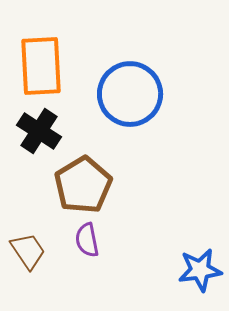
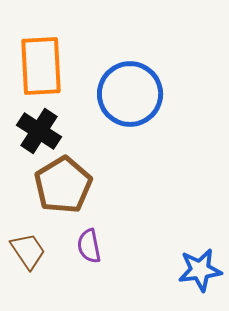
brown pentagon: moved 20 px left
purple semicircle: moved 2 px right, 6 px down
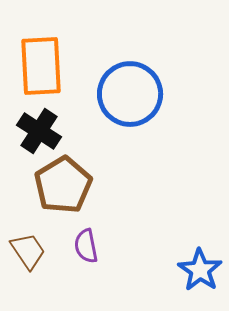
purple semicircle: moved 3 px left
blue star: rotated 30 degrees counterclockwise
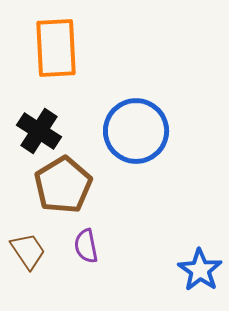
orange rectangle: moved 15 px right, 18 px up
blue circle: moved 6 px right, 37 px down
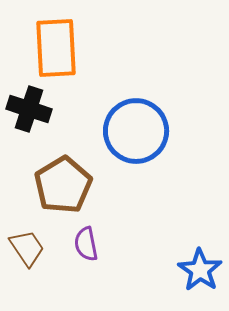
black cross: moved 10 px left, 22 px up; rotated 15 degrees counterclockwise
purple semicircle: moved 2 px up
brown trapezoid: moved 1 px left, 3 px up
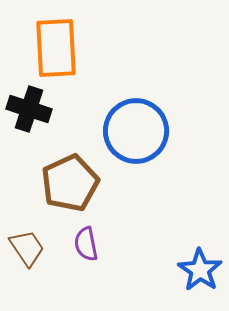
brown pentagon: moved 7 px right, 2 px up; rotated 6 degrees clockwise
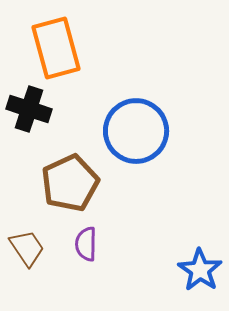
orange rectangle: rotated 12 degrees counterclockwise
purple semicircle: rotated 12 degrees clockwise
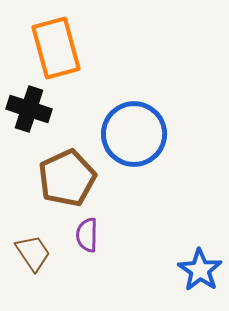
blue circle: moved 2 px left, 3 px down
brown pentagon: moved 3 px left, 5 px up
purple semicircle: moved 1 px right, 9 px up
brown trapezoid: moved 6 px right, 5 px down
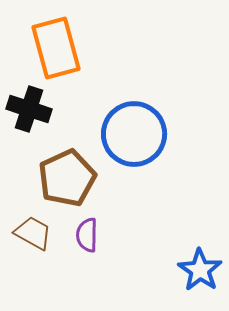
brown trapezoid: moved 20 px up; rotated 27 degrees counterclockwise
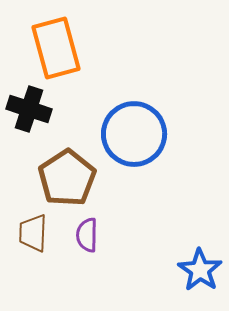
brown pentagon: rotated 8 degrees counterclockwise
brown trapezoid: rotated 117 degrees counterclockwise
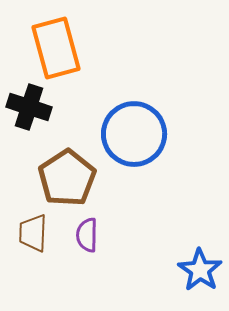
black cross: moved 2 px up
